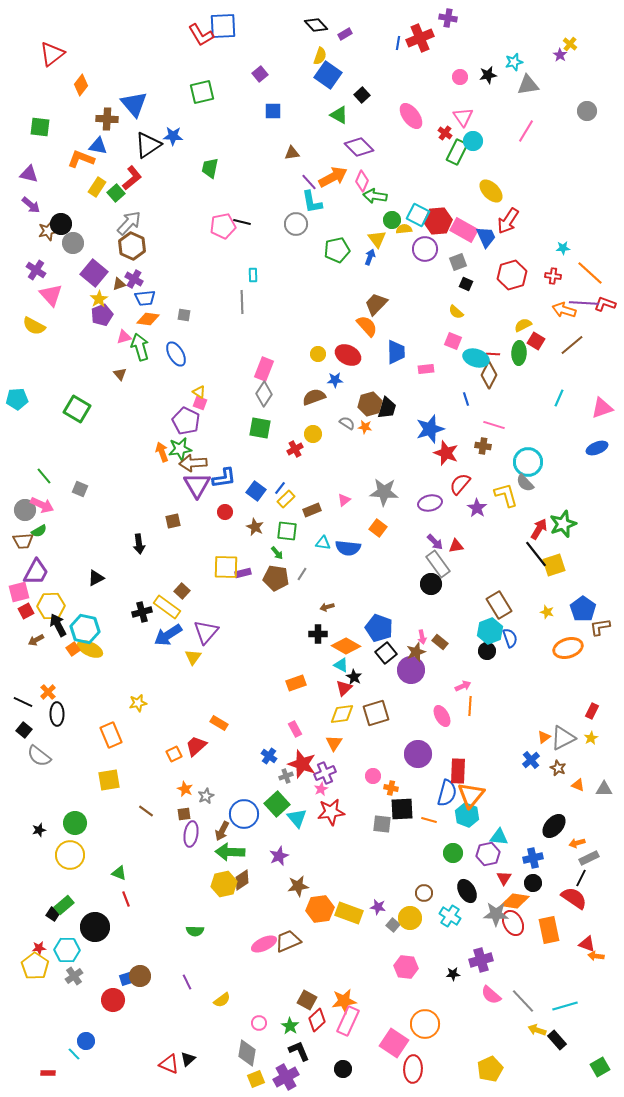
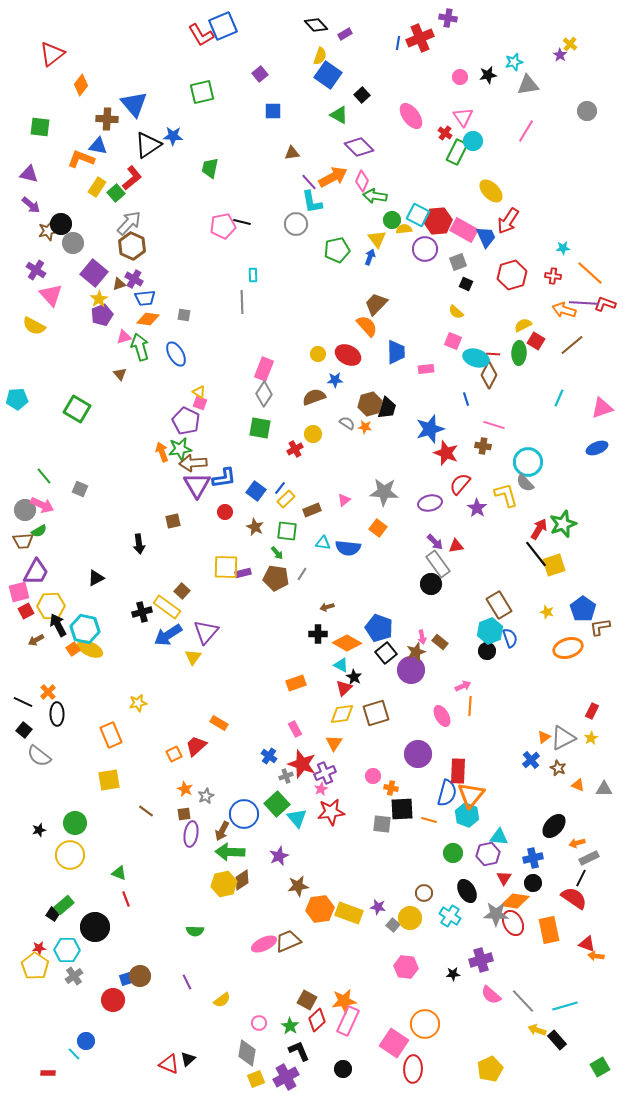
blue square at (223, 26): rotated 20 degrees counterclockwise
orange diamond at (346, 646): moved 1 px right, 3 px up
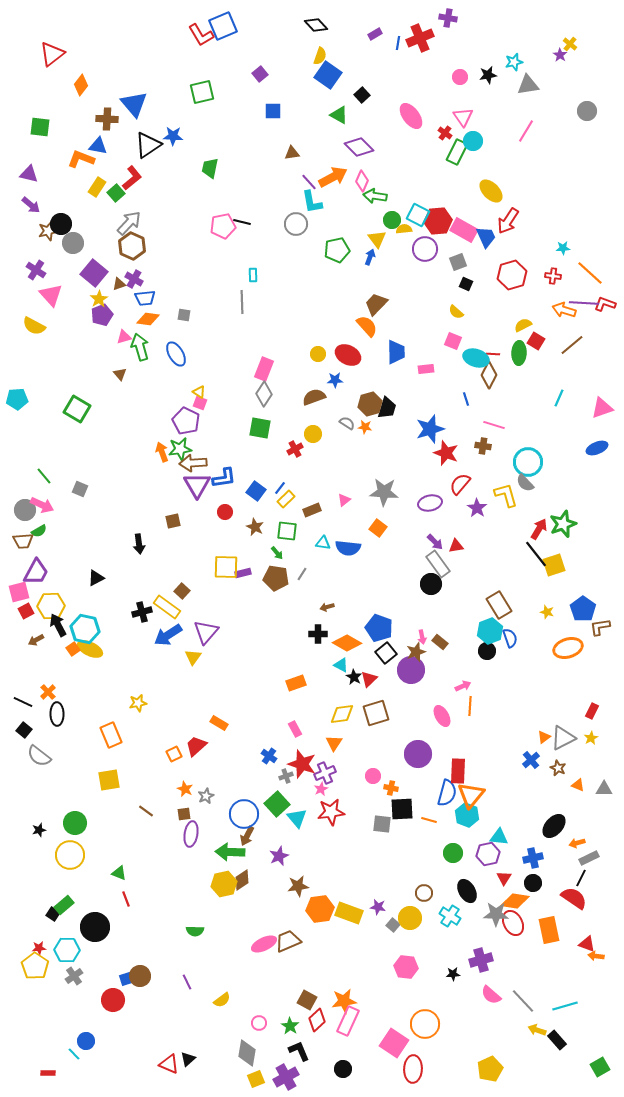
purple rectangle at (345, 34): moved 30 px right
red triangle at (344, 688): moved 25 px right, 9 px up
brown arrow at (222, 831): moved 25 px right, 5 px down
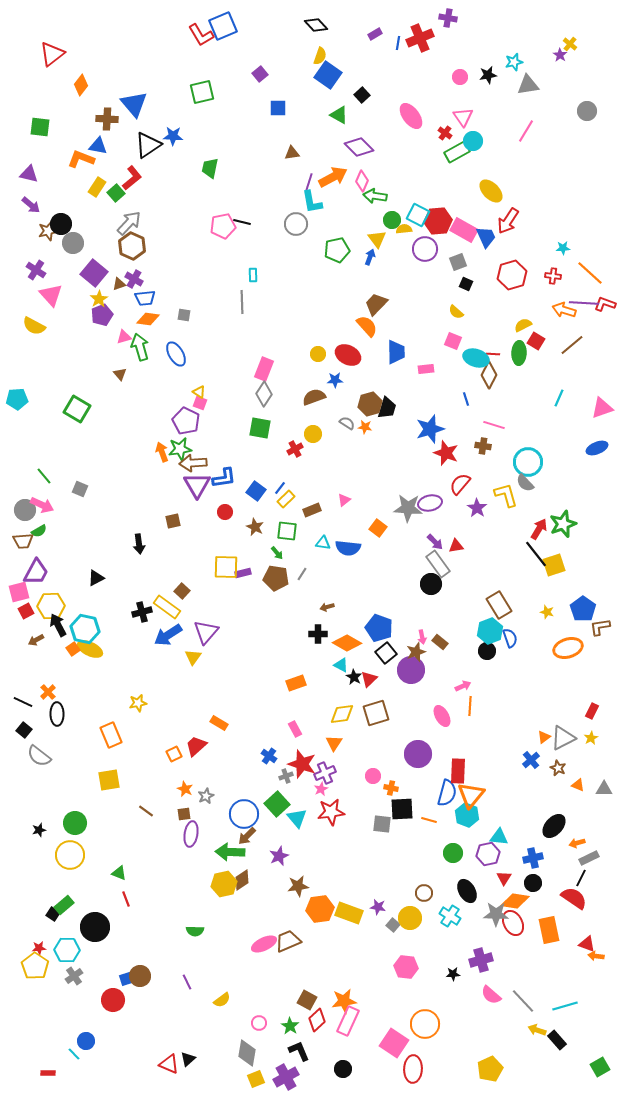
blue square at (273, 111): moved 5 px right, 3 px up
green rectangle at (457, 152): rotated 35 degrees clockwise
purple line at (309, 182): rotated 60 degrees clockwise
gray star at (384, 492): moved 24 px right, 16 px down
brown arrow at (247, 836): rotated 18 degrees clockwise
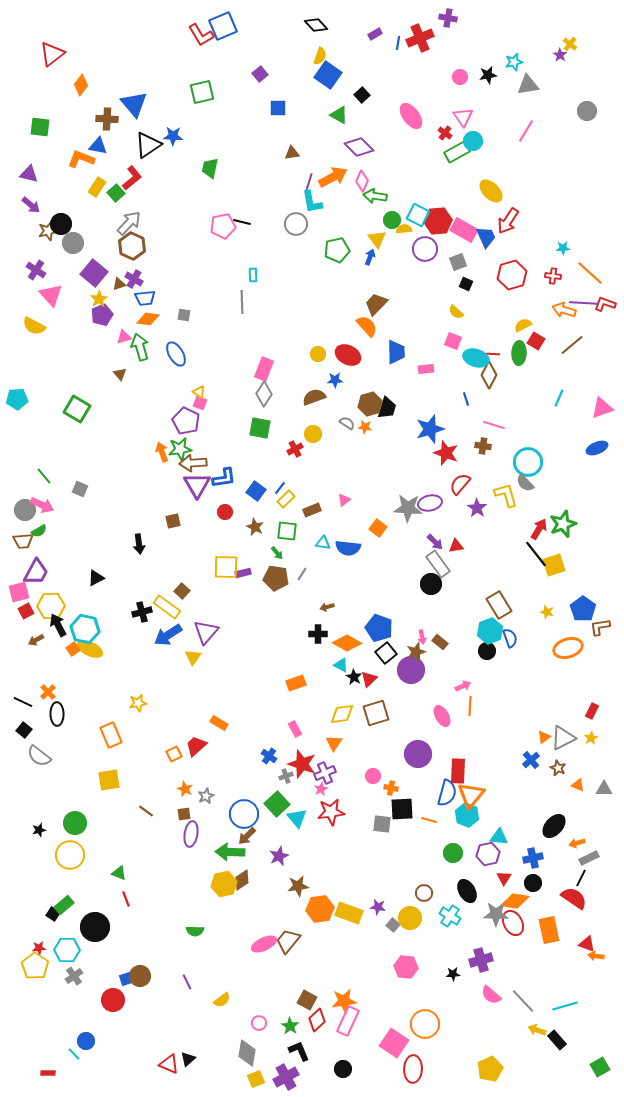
brown trapezoid at (288, 941): rotated 28 degrees counterclockwise
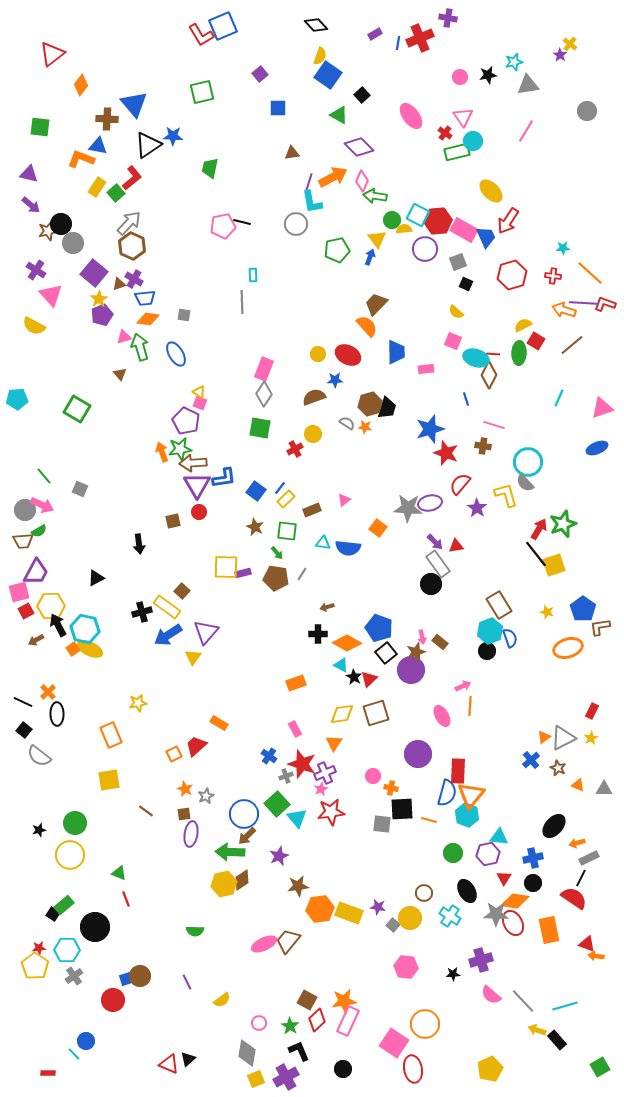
green rectangle at (457, 152): rotated 15 degrees clockwise
red circle at (225, 512): moved 26 px left
red ellipse at (413, 1069): rotated 12 degrees counterclockwise
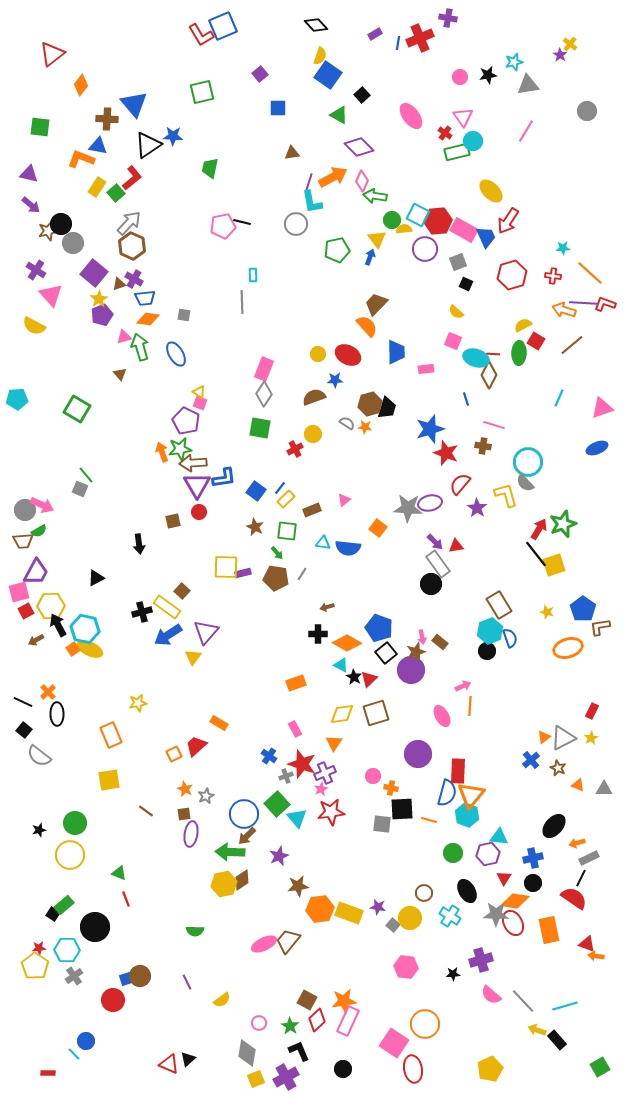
green line at (44, 476): moved 42 px right, 1 px up
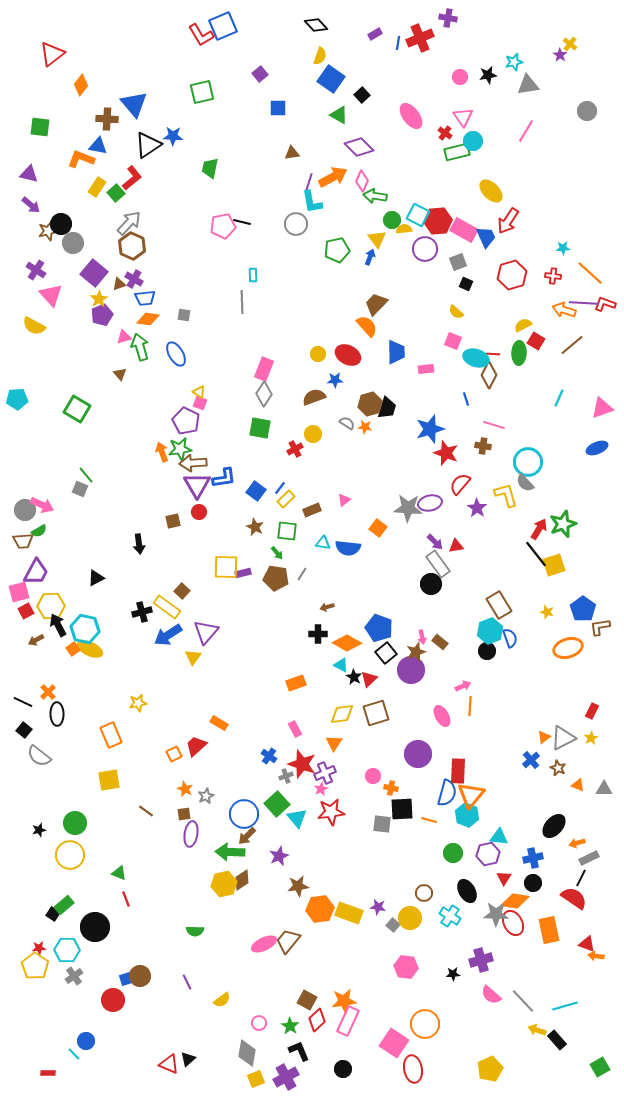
blue square at (328, 75): moved 3 px right, 4 px down
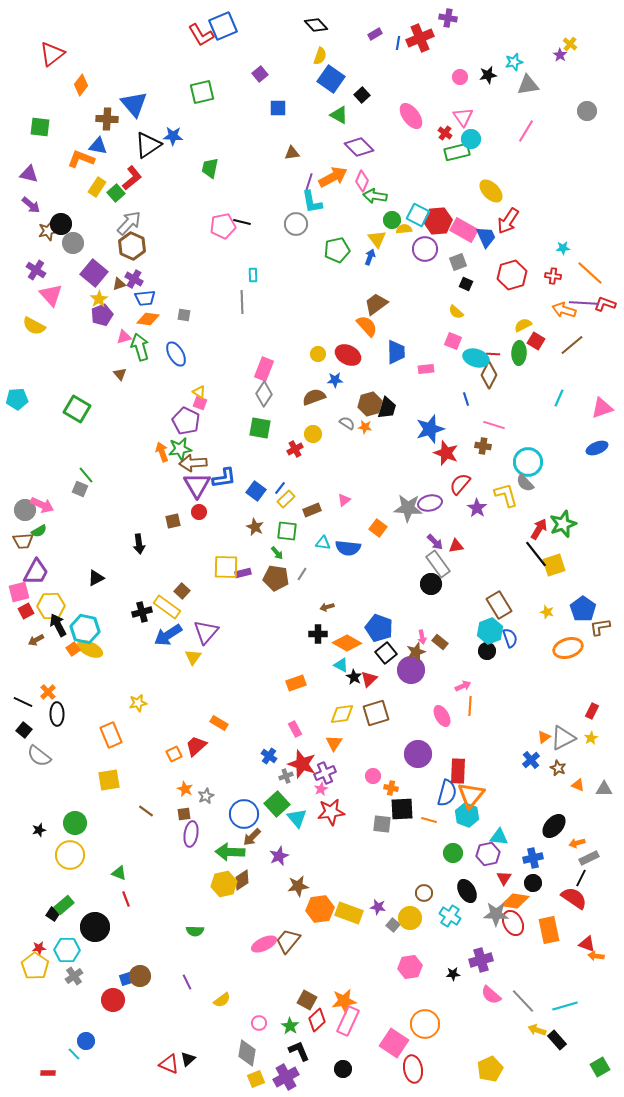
cyan circle at (473, 141): moved 2 px left, 2 px up
brown trapezoid at (376, 304): rotated 10 degrees clockwise
brown arrow at (247, 836): moved 5 px right, 1 px down
pink hexagon at (406, 967): moved 4 px right; rotated 15 degrees counterclockwise
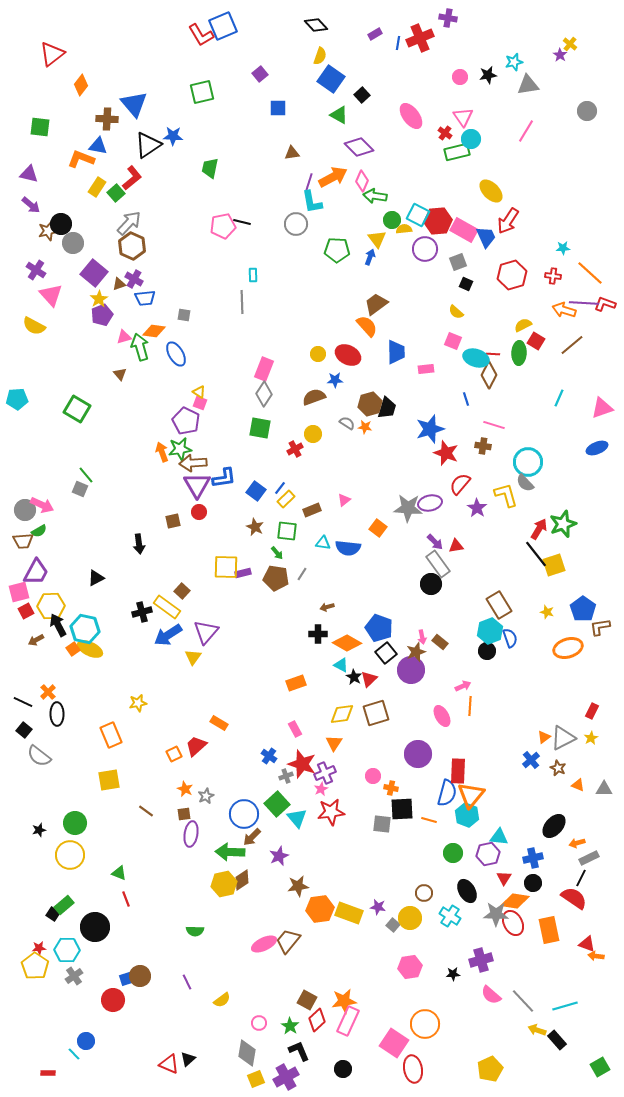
green pentagon at (337, 250): rotated 15 degrees clockwise
orange diamond at (148, 319): moved 6 px right, 12 px down
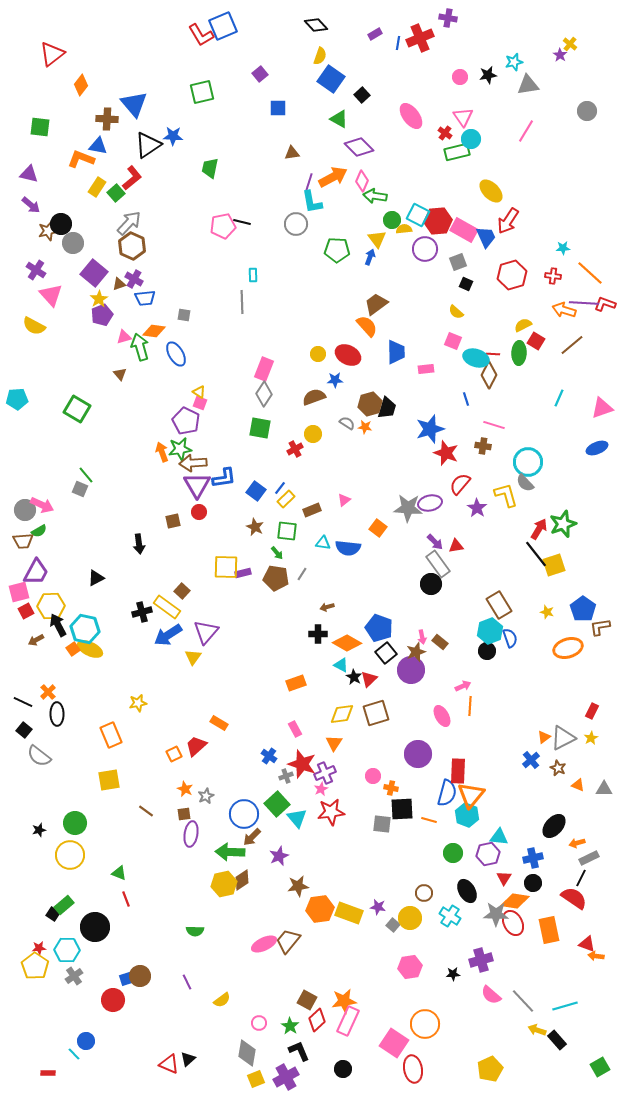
green triangle at (339, 115): moved 4 px down
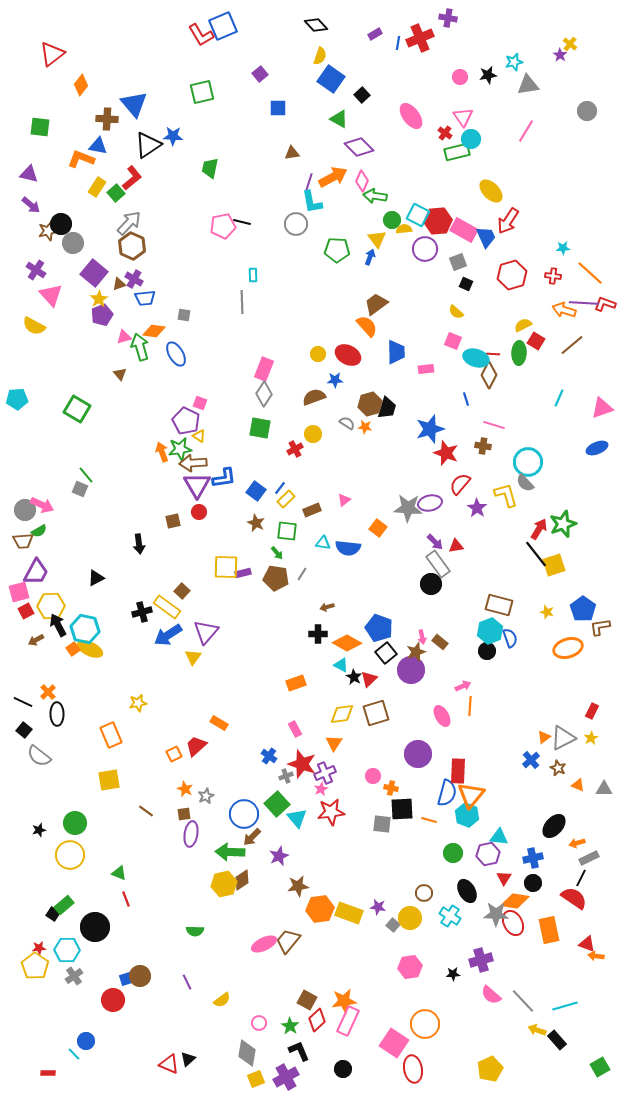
yellow triangle at (199, 392): moved 44 px down
brown star at (255, 527): moved 1 px right, 4 px up
brown rectangle at (499, 605): rotated 44 degrees counterclockwise
